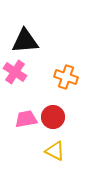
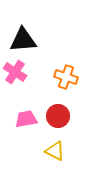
black triangle: moved 2 px left, 1 px up
red circle: moved 5 px right, 1 px up
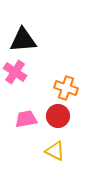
orange cross: moved 11 px down
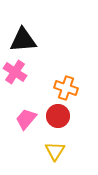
pink trapezoid: rotated 40 degrees counterclockwise
yellow triangle: rotated 35 degrees clockwise
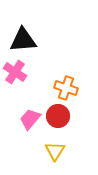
pink trapezoid: moved 4 px right
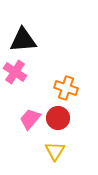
red circle: moved 2 px down
